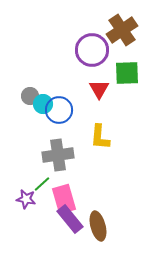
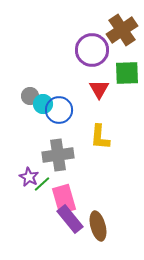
purple star: moved 3 px right, 22 px up; rotated 18 degrees clockwise
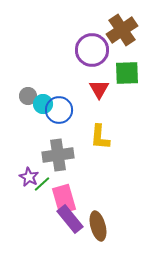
gray circle: moved 2 px left
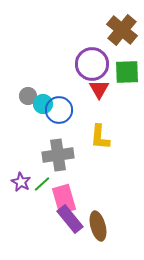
brown cross: rotated 16 degrees counterclockwise
purple circle: moved 14 px down
green square: moved 1 px up
purple star: moved 8 px left, 5 px down
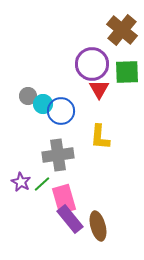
blue circle: moved 2 px right, 1 px down
